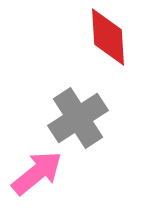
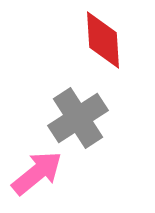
red diamond: moved 5 px left, 3 px down
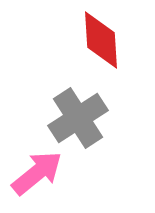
red diamond: moved 2 px left
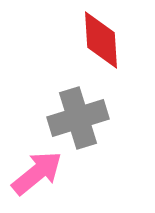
gray cross: rotated 16 degrees clockwise
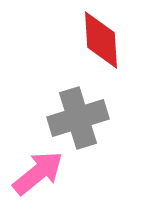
pink arrow: moved 1 px right
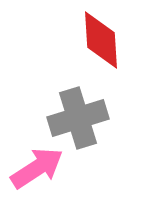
pink arrow: moved 1 px left, 5 px up; rotated 6 degrees clockwise
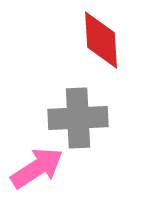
gray cross: rotated 14 degrees clockwise
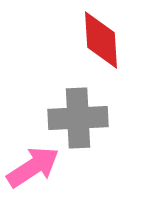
pink arrow: moved 4 px left, 1 px up
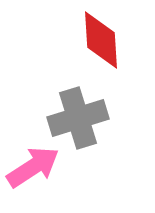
gray cross: rotated 14 degrees counterclockwise
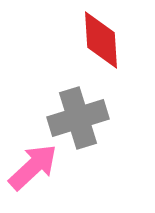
pink arrow: rotated 10 degrees counterclockwise
